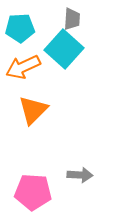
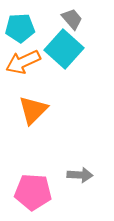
gray trapezoid: rotated 45 degrees counterclockwise
orange arrow: moved 5 px up
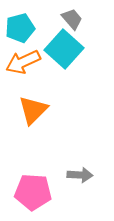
cyan pentagon: rotated 12 degrees counterclockwise
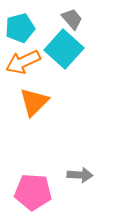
orange triangle: moved 1 px right, 8 px up
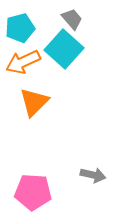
gray arrow: moved 13 px right; rotated 10 degrees clockwise
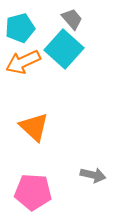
orange triangle: moved 25 px down; rotated 32 degrees counterclockwise
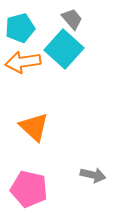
orange arrow: rotated 16 degrees clockwise
pink pentagon: moved 4 px left, 3 px up; rotated 9 degrees clockwise
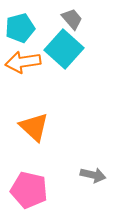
pink pentagon: moved 1 px down
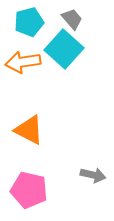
cyan pentagon: moved 9 px right, 6 px up
orange triangle: moved 5 px left, 3 px down; rotated 16 degrees counterclockwise
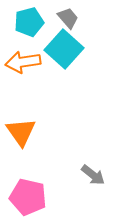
gray trapezoid: moved 4 px left, 1 px up
orange triangle: moved 8 px left, 2 px down; rotated 28 degrees clockwise
gray arrow: rotated 25 degrees clockwise
pink pentagon: moved 1 px left, 7 px down
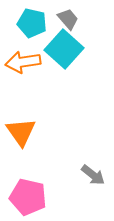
gray trapezoid: moved 1 px down
cyan pentagon: moved 3 px right, 1 px down; rotated 28 degrees clockwise
